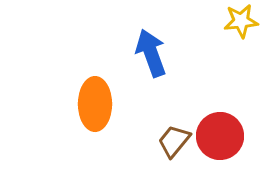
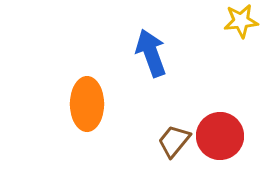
orange ellipse: moved 8 px left
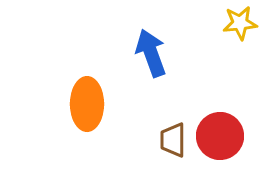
yellow star: moved 1 px left, 2 px down
brown trapezoid: moved 1 px left, 1 px up; rotated 39 degrees counterclockwise
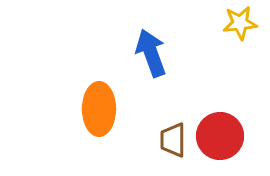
orange ellipse: moved 12 px right, 5 px down
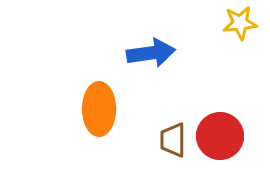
blue arrow: rotated 102 degrees clockwise
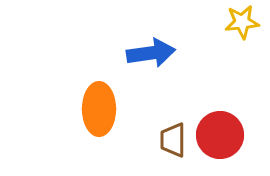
yellow star: moved 2 px right, 1 px up
red circle: moved 1 px up
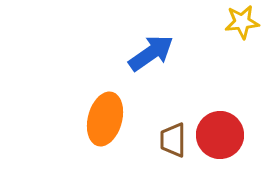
blue arrow: rotated 27 degrees counterclockwise
orange ellipse: moved 6 px right, 10 px down; rotated 15 degrees clockwise
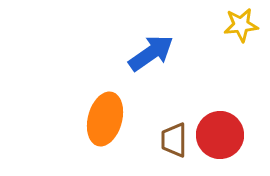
yellow star: moved 1 px left, 3 px down
brown trapezoid: moved 1 px right
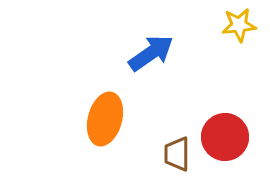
yellow star: moved 2 px left
red circle: moved 5 px right, 2 px down
brown trapezoid: moved 3 px right, 14 px down
